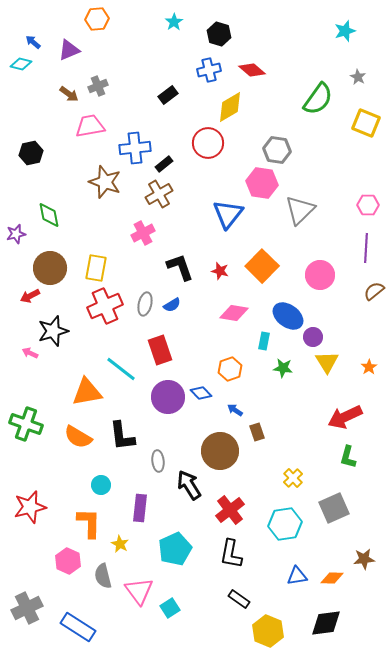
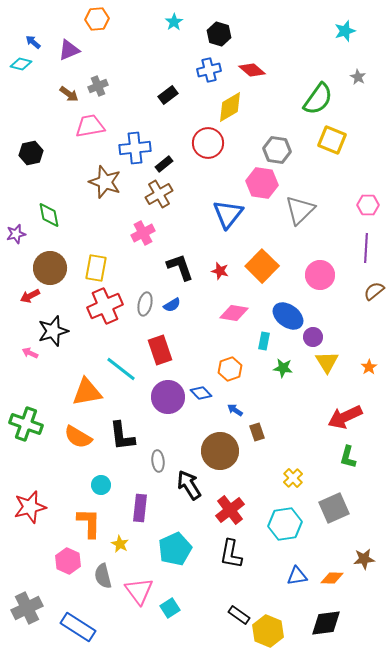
yellow square at (366, 123): moved 34 px left, 17 px down
black rectangle at (239, 599): moved 16 px down
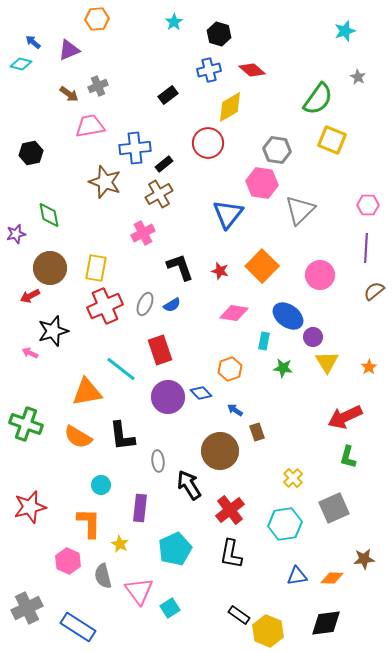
gray ellipse at (145, 304): rotated 10 degrees clockwise
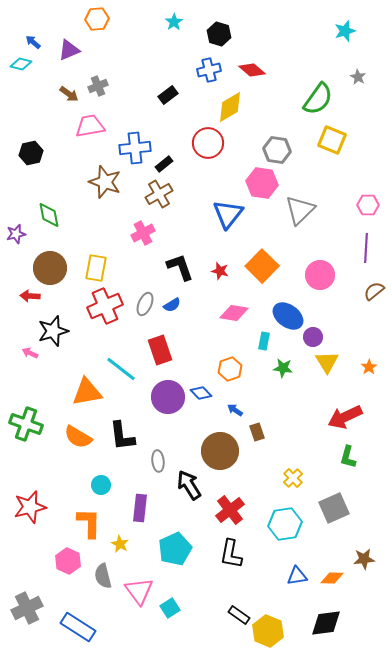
red arrow at (30, 296): rotated 30 degrees clockwise
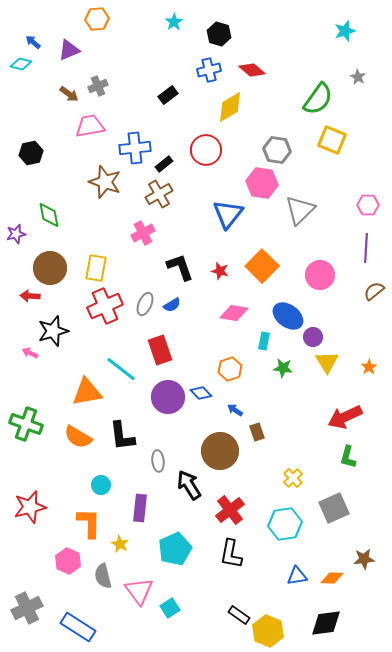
red circle at (208, 143): moved 2 px left, 7 px down
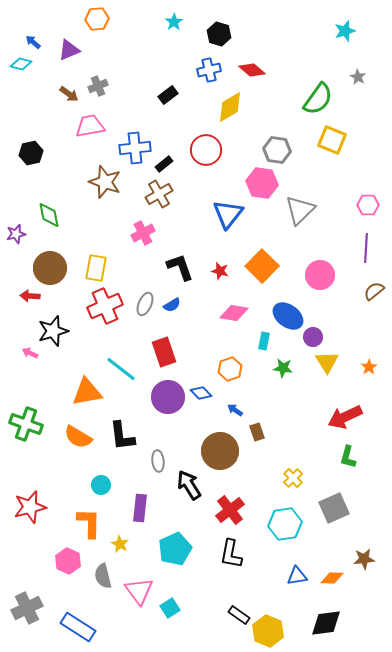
red rectangle at (160, 350): moved 4 px right, 2 px down
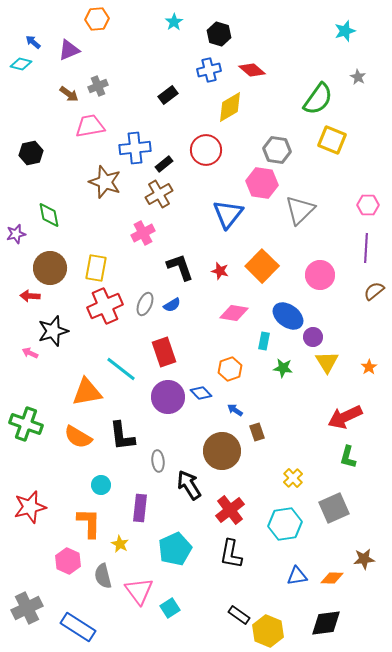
brown circle at (220, 451): moved 2 px right
